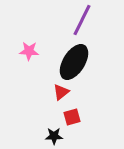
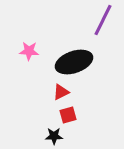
purple line: moved 21 px right
black ellipse: rotated 39 degrees clockwise
red triangle: rotated 12 degrees clockwise
red square: moved 4 px left, 2 px up
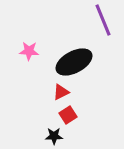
purple line: rotated 48 degrees counterclockwise
black ellipse: rotated 9 degrees counterclockwise
red square: rotated 18 degrees counterclockwise
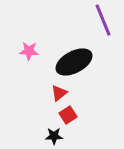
red triangle: moved 2 px left, 1 px down; rotated 12 degrees counterclockwise
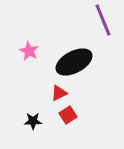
pink star: rotated 24 degrees clockwise
red triangle: rotated 12 degrees clockwise
black star: moved 21 px left, 15 px up
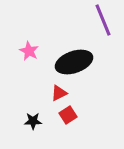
black ellipse: rotated 9 degrees clockwise
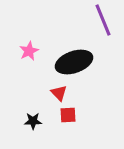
pink star: rotated 18 degrees clockwise
red triangle: rotated 48 degrees counterclockwise
red square: rotated 30 degrees clockwise
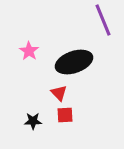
pink star: rotated 12 degrees counterclockwise
red square: moved 3 px left
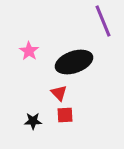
purple line: moved 1 px down
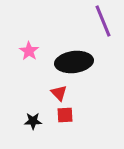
black ellipse: rotated 12 degrees clockwise
